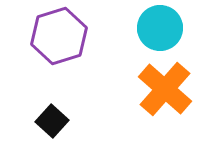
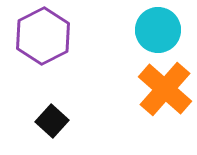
cyan circle: moved 2 px left, 2 px down
purple hexagon: moved 16 px left; rotated 10 degrees counterclockwise
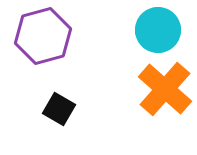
purple hexagon: rotated 12 degrees clockwise
black square: moved 7 px right, 12 px up; rotated 12 degrees counterclockwise
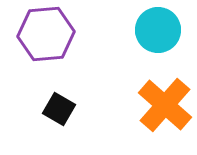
purple hexagon: moved 3 px right, 2 px up; rotated 10 degrees clockwise
orange cross: moved 16 px down
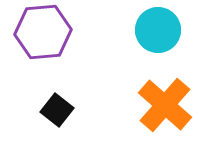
purple hexagon: moved 3 px left, 2 px up
black square: moved 2 px left, 1 px down; rotated 8 degrees clockwise
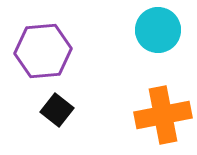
purple hexagon: moved 19 px down
orange cross: moved 2 px left, 10 px down; rotated 38 degrees clockwise
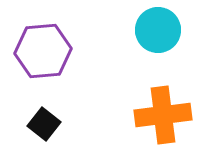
black square: moved 13 px left, 14 px down
orange cross: rotated 4 degrees clockwise
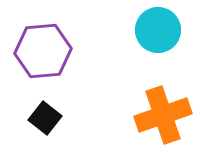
orange cross: rotated 12 degrees counterclockwise
black square: moved 1 px right, 6 px up
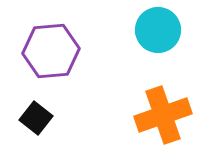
purple hexagon: moved 8 px right
black square: moved 9 px left
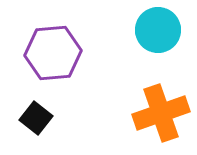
purple hexagon: moved 2 px right, 2 px down
orange cross: moved 2 px left, 2 px up
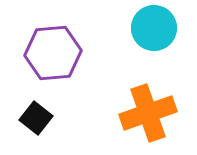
cyan circle: moved 4 px left, 2 px up
orange cross: moved 13 px left
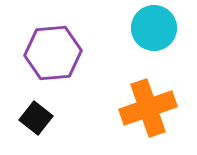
orange cross: moved 5 px up
